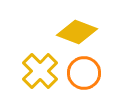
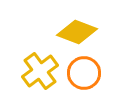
yellow cross: rotated 9 degrees clockwise
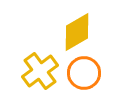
yellow diamond: rotated 51 degrees counterclockwise
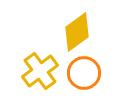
yellow diamond: rotated 6 degrees counterclockwise
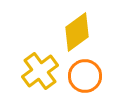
orange circle: moved 1 px right, 3 px down
